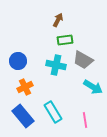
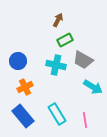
green rectangle: rotated 21 degrees counterclockwise
cyan rectangle: moved 4 px right, 2 px down
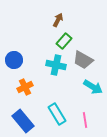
green rectangle: moved 1 px left, 1 px down; rotated 21 degrees counterclockwise
blue circle: moved 4 px left, 1 px up
blue rectangle: moved 5 px down
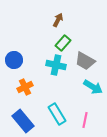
green rectangle: moved 1 px left, 2 px down
gray trapezoid: moved 2 px right, 1 px down
pink line: rotated 21 degrees clockwise
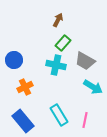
cyan rectangle: moved 2 px right, 1 px down
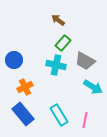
brown arrow: rotated 80 degrees counterclockwise
blue rectangle: moved 7 px up
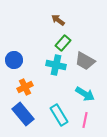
cyan arrow: moved 8 px left, 7 px down
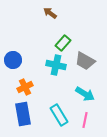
brown arrow: moved 8 px left, 7 px up
blue circle: moved 1 px left
blue rectangle: rotated 30 degrees clockwise
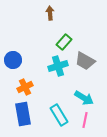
brown arrow: rotated 48 degrees clockwise
green rectangle: moved 1 px right, 1 px up
cyan cross: moved 2 px right, 1 px down; rotated 30 degrees counterclockwise
cyan arrow: moved 1 px left, 4 px down
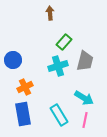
gray trapezoid: rotated 105 degrees counterclockwise
